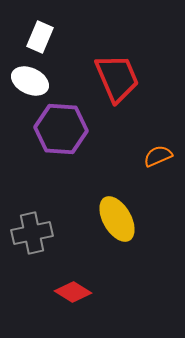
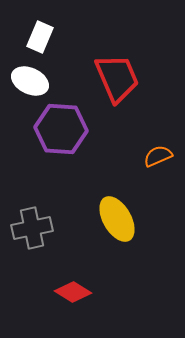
gray cross: moved 5 px up
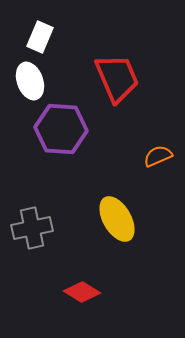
white ellipse: rotated 45 degrees clockwise
red diamond: moved 9 px right
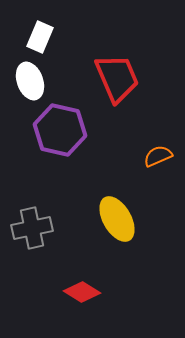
purple hexagon: moved 1 px left, 1 px down; rotated 9 degrees clockwise
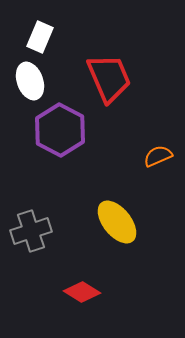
red trapezoid: moved 8 px left
purple hexagon: rotated 15 degrees clockwise
yellow ellipse: moved 3 px down; rotated 9 degrees counterclockwise
gray cross: moved 1 px left, 3 px down; rotated 6 degrees counterclockwise
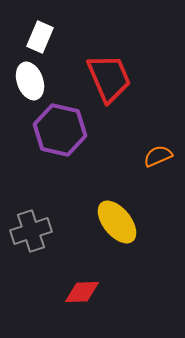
purple hexagon: rotated 15 degrees counterclockwise
red diamond: rotated 33 degrees counterclockwise
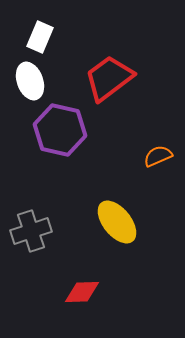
red trapezoid: rotated 104 degrees counterclockwise
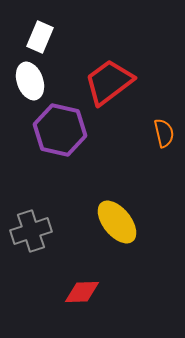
red trapezoid: moved 4 px down
orange semicircle: moved 6 px right, 23 px up; rotated 100 degrees clockwise
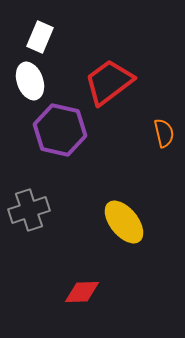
yellow ellipse: moved 7 px right
gray cross: moved 2 px left, 21 px up
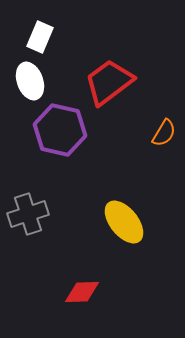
orange semicircle: rotated 44 degrees clockwise
gray cross: moved 1 px left, 4 px down
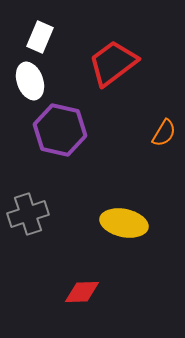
red trapezoid: moved 4 px right, 19 px up
yellow ellipse: moved 1 px down; rotated 39 degrees counterclockwise
